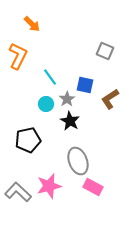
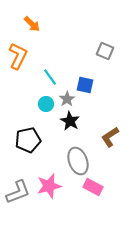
brown L-shape: moved 38 px down
gray L-shape: rotated 116 degrees clockwise
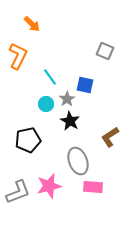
pink rectangle: rotated 24 degrees counterclockwise
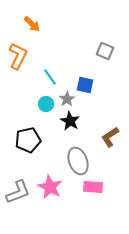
pink star: moved 1 px right, 1 px down; rotated 30 degrees counterclockwise
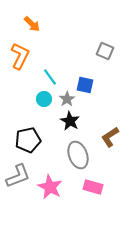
orange L-shape: moved 2 px right
cyan circle: moved 2 px left, 5 px up
gray ellipse: moved 6 px up
pink rectangle: rotated 12 degrees clockwise
gray L-shape: moved 16 px up
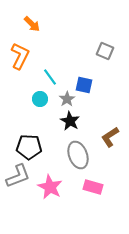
blue square: moved 1 px left
cyan circle: moved 4 px left
black pentagon: moved 1 px right, 7 px down; rotated 15 degrees clockwise
